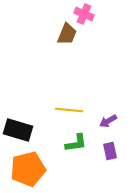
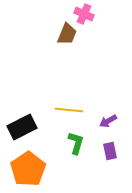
black rectangle: moved 4 px right, 3 px up; rotated 44 degrees counterclockwise
green L-shape: rotated 65 degrees counterclockwise
orange pentagon: rotated 20 degrees counterclockwise
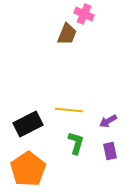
black rectangle: moved 6 px right, 3 px up
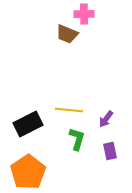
pink cross: rotated 24 degrees counterclockwise
brown trapezoid: rotated 90 degrees clockwise
purple arrow: moved 2 px left, 2 px up; rotated 24 degrees counterclockwise
green L-shape: moved 1 px right, 4 px up
orange pentagon: moved 3 px down
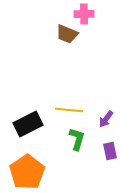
orange pentagon: moved 1 px left
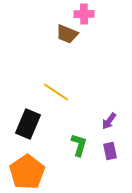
yellow line: moved 13 px left, 18 px up; rotated 28 degrees clockwise
purple arrow: moved 3 px right, 2 px down
black rectangle: rotated 40 degrees counterclockwise
green L-shape: moved 2 px right, 6 px down
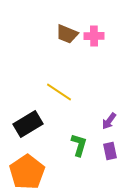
pink cross: moved 10 px right, 22 px down
yellow line: moved 3 px right
black rectangle: rotated 36 degrees clockwise
